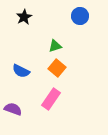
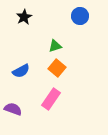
blue semicircle: rotated 54 degrees counterclockwise
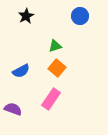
black star: moved 2 px right, 1 px up
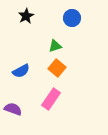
blue circle: moved 8 px left, 2 px down
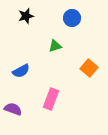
black star: rotated 14 degrees clockwise
orange square: moved 32 px right
pink rectangle: rotated 15 degrees counterclockwise
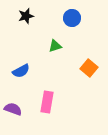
pink rectangle: moved 4 px left, 3 px down; rotated 10 degrees counterclockwise
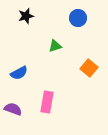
blue circle: moved 6 px right
blue semicircle: moved 2 px left, 2 px down
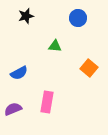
green triangle: rotated 24 degrees clockwise
purple semicircle: rotated 42 degrees counterclockwise
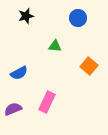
orange square: moved 2 px up
pink rectangle: rotated 15 degrees clockwise
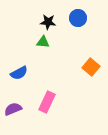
black star: moved 22 px right, 6 px down; rotated 21 degrees clockwise
green triangle: moved 12 px left, 4 px up
orange square: moved 2 px right, 1 px down
